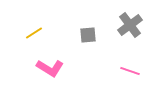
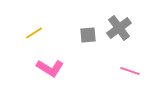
gray cross: moved 11 px left, 3 px down
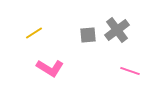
gray cross: moved 2 px left, 2 px down
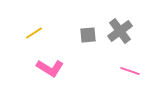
gray cross: moved 3 px right, 1 px down
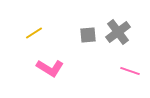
gray cross: moved 2 px left, 1 px down
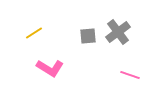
gray square: moved 1 px down
pink line: moved 4 px down
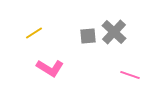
gray cross: moved 4 px left; rotated 10 degrees counterclockwise
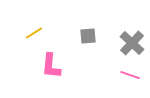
gray cross: moved 18 px right, 11 px down
pink L-shape: moved 1 px right, 2 px up; rotated 64 degrees clockwise
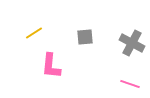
gray square: moved 3 px left, 1 px down
gray cross: rotated 15 degrees counterclockwise
pink line: moved 9 px down
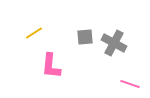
gray cross: moved 18 px left
